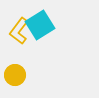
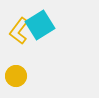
yellow circle: moved 1 px right, 1 px down
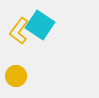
cyan square: rotated 24 degrees counterclockwise
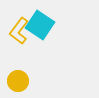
yellow circle: moved 2 px right, 5 px down
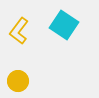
cyan square: moved 24 px right
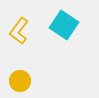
yellow circle: moved 2 px right
